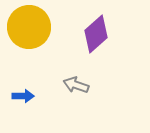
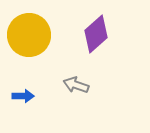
yellow circle: moved 8 px down
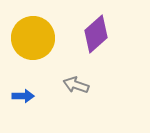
yellow circle: moved 4 px right, 3 px down
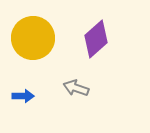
purple diamond: moved 5 px down
gray arrow: moved 3 px down
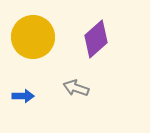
yellow circle: moved 1 px up
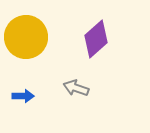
yellow circle: moved 7 px left
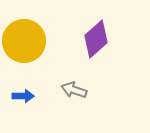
yellow circle: moved 2 px left, 4 px down
gray arrow: moved 2 px left, 2 px down
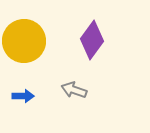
purple diamond: moved 4 px left, 1 px down; rotated 12 degrees counterclockwise
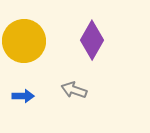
purple diamond: rotated 6 degrees counterclockwise
